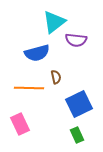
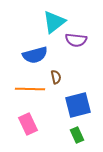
blue semicircle: moved 2 px left, 2 px down
orange line: moved 1 px right, 1 px down
blue square: moved 1 px left, 1 px down; rotated 12 degrees clockwise
pink rectangle: moved 8 px right
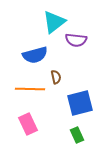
blue square: moved 2 px right, 2 px up
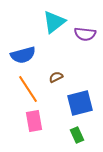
purple semicircle: moved 9 px right, 6 px up
blue semicircle: moved 12 px left
brown semicircle: rotated 104 degrees counterclockwise
orange line: moved 2 px left; rotated 56 degrees clockwise
pink rectangle: moved 6 px right, 3 px up; rotated 15 degrees clockwise
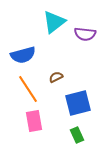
blue square: moved 2 px left
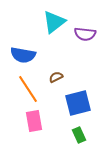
blue semicircle: rotated 25 degrees clockwise
green rectangle: moved 2 px right
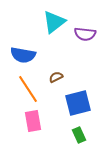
pink rectangle: moved 1 px left
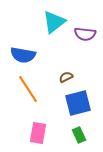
brown semicircle: moved 10 px right
pink rectangle: moved 5 px right, 12 px down; rotated 20 degrees clockwise
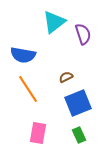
purple semicircle: moved 2 px left; rotated 115 degrees counterclockwise
blue square: rotated 8 degrees counterclockwise
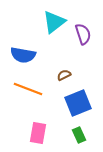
brown semicircle: moved 2 px left, 2 px up
orange line: rotated 36 degrees counterclockwise
